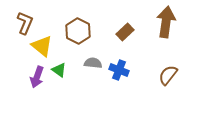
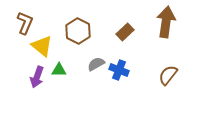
gray semicircle: moved 3 px right, 1 px down; rotated 36 degrees counterclockwise
green triangle: rotated 35 degrees counterclockwise
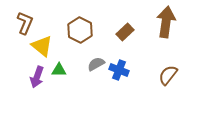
brown hexagon: moved 2 px right, 1 px up
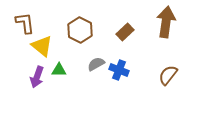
brown L-shape: rotated 30 degrees counterclockwise
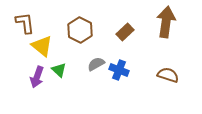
green triangle: rotated 42 degrees clockwise
brown semicircle: rotated 70 degrees clockwise
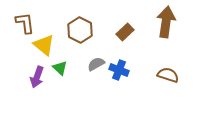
yellow triangle: moved 2 px right, 1 px up
green triangle: moved 1 px right, 2 px up
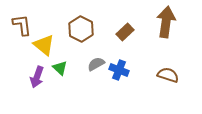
brown L-shape: moved 3 px left, 2 px down
brown hexagon: moved 1 px right, 1 px up
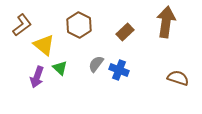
brown L-shape: rotated 60 degrees clockwise
brown hexagon: moved 2 px left, 4 px up
gray semicircle: rotated 24 degrees counterclockwise
brown semicircle: moved 10 px right, 3 px down
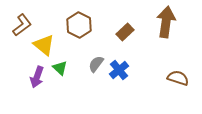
blue cross: rotated 30 degrees clockwise
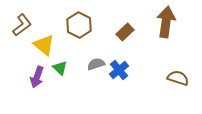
gray semicircle: rotated 36 degrees clockwise
